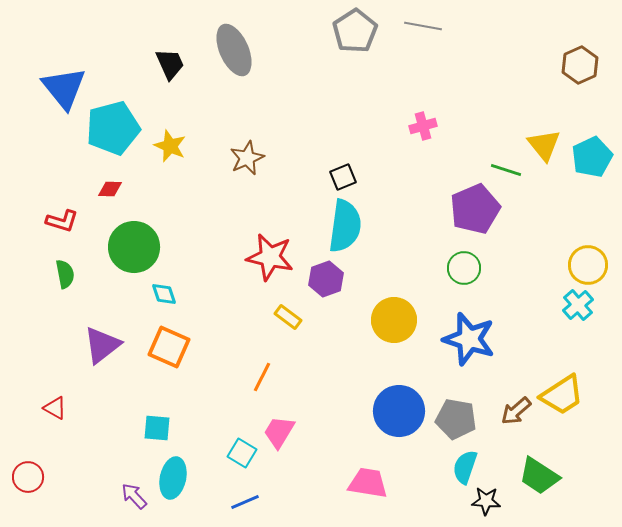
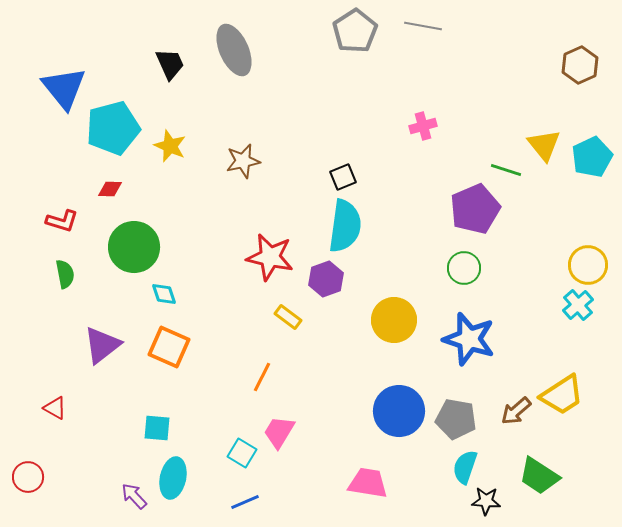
brown star at (247, 158): moved 4 px left, 3 px down; rotated 12 degrees clockwise
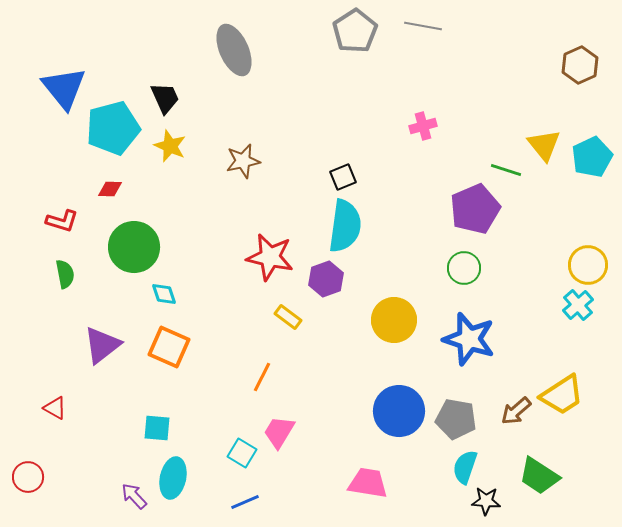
black trapezoid at (170, 64): moved 5 px left, 34 px down
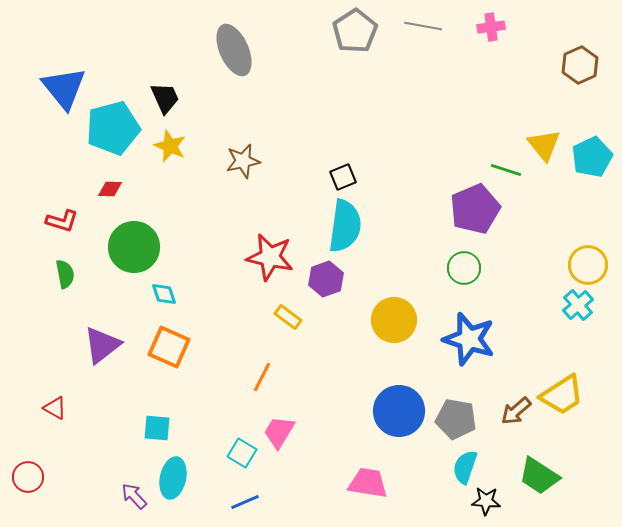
pink cross at (423, 126): moved 68 px right, 99 px up; rotated 8 degrees clockwise
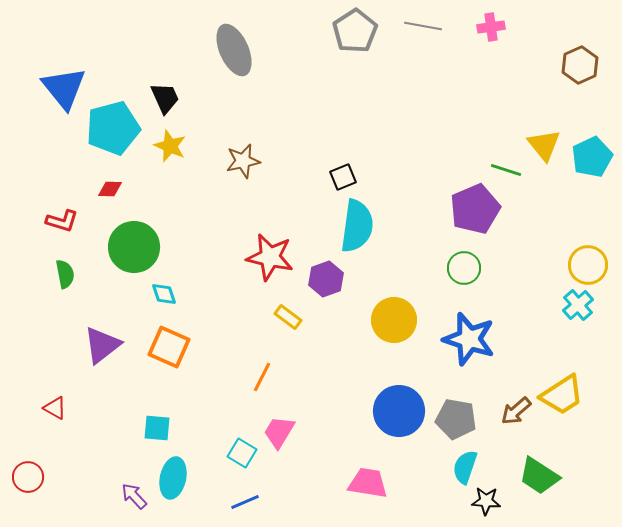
cyan semicircle at (345, 226): moved 12 px right
